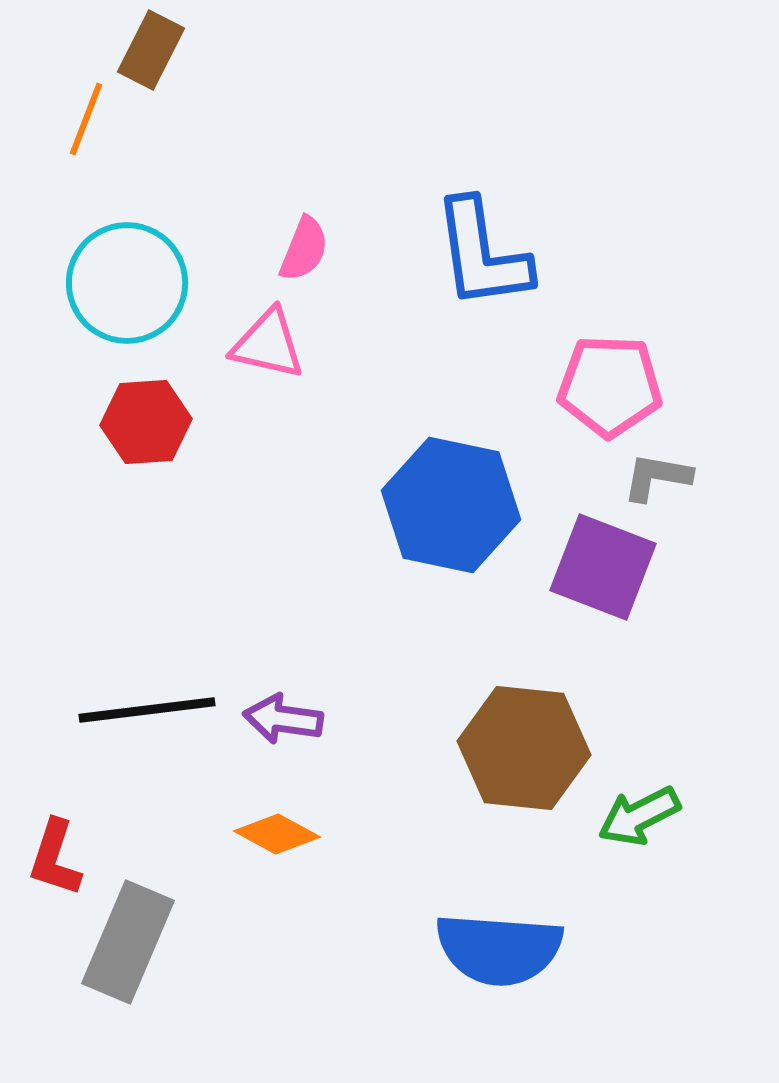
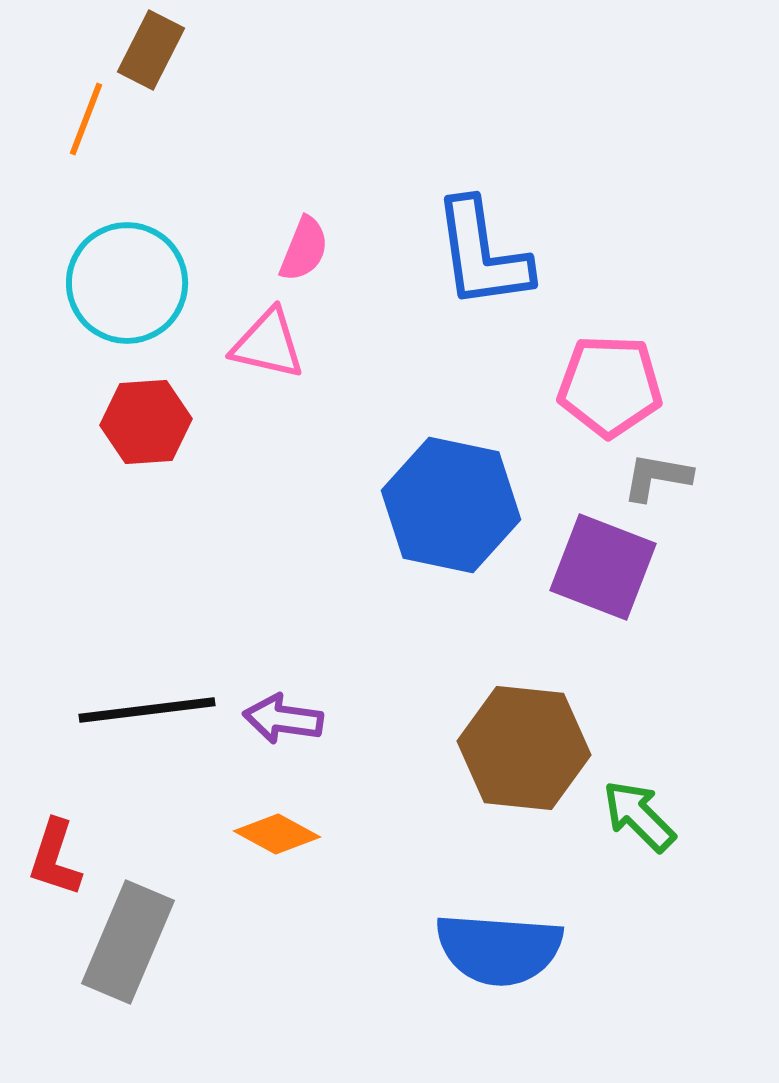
green arrow: rotated 72 degrees clockwise
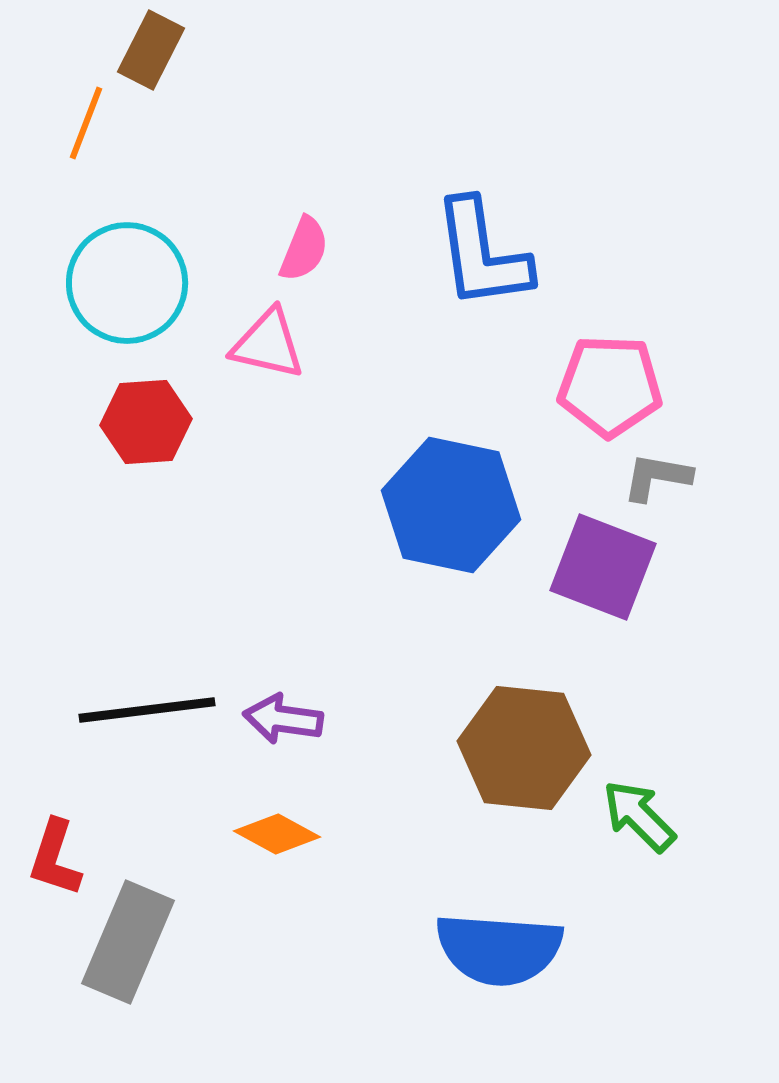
orange line: moved 4 px down
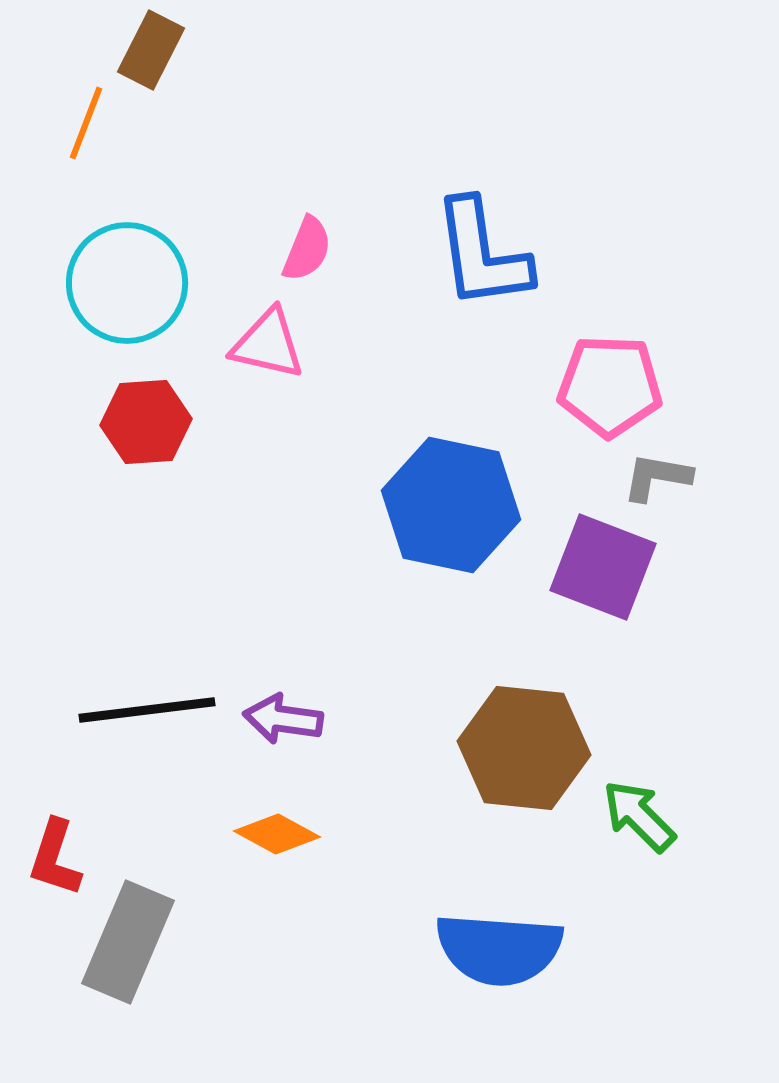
pink semicircle: moved 3 px right
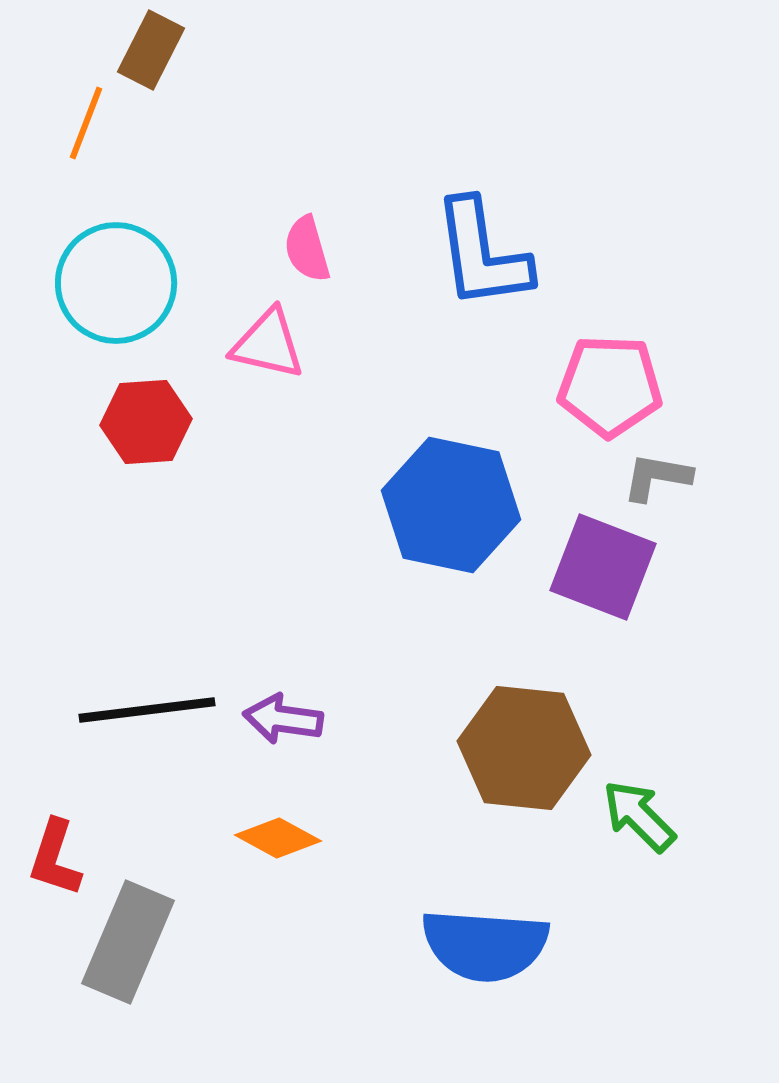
pink semicircle: rotated 142 degrees clockwise
cyan circle: moved 11 px left
orange diamond: moved 1 px right, 4 px down
blue semicircle: moved 14 px left, 4 px up
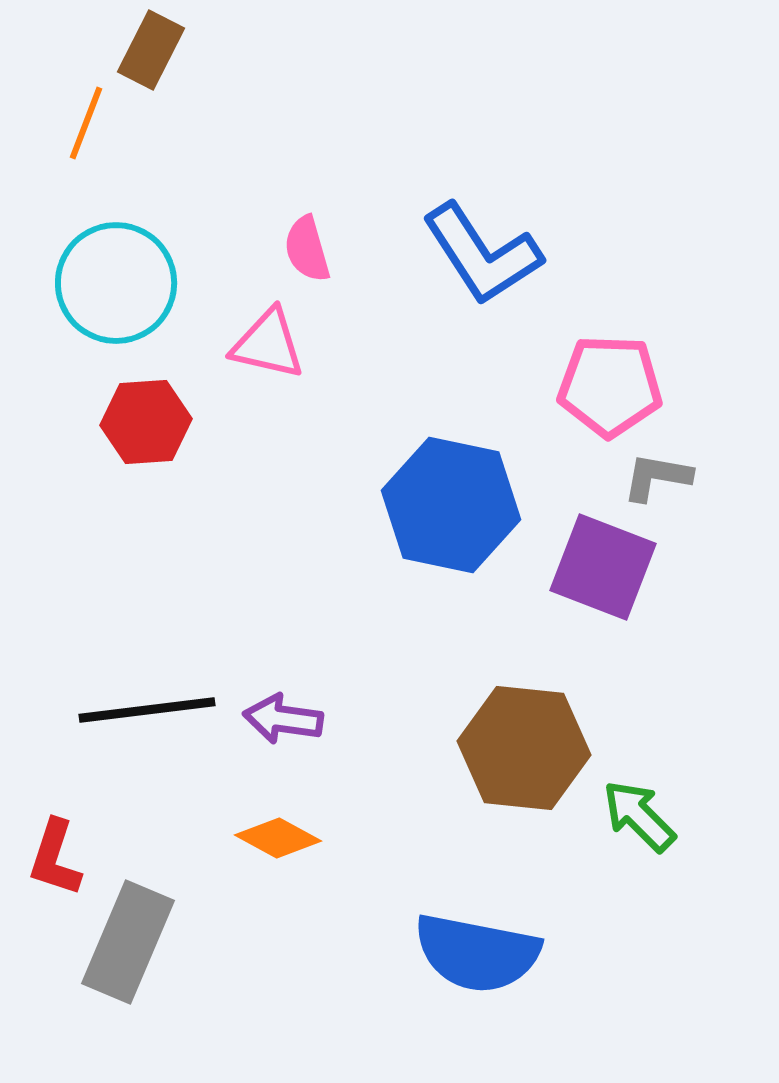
blue L-shape: rotated 25 degrees counterclockwise
blue semicircle: moved 8 px left, 8 px down; rotated 7 degrees clockwise
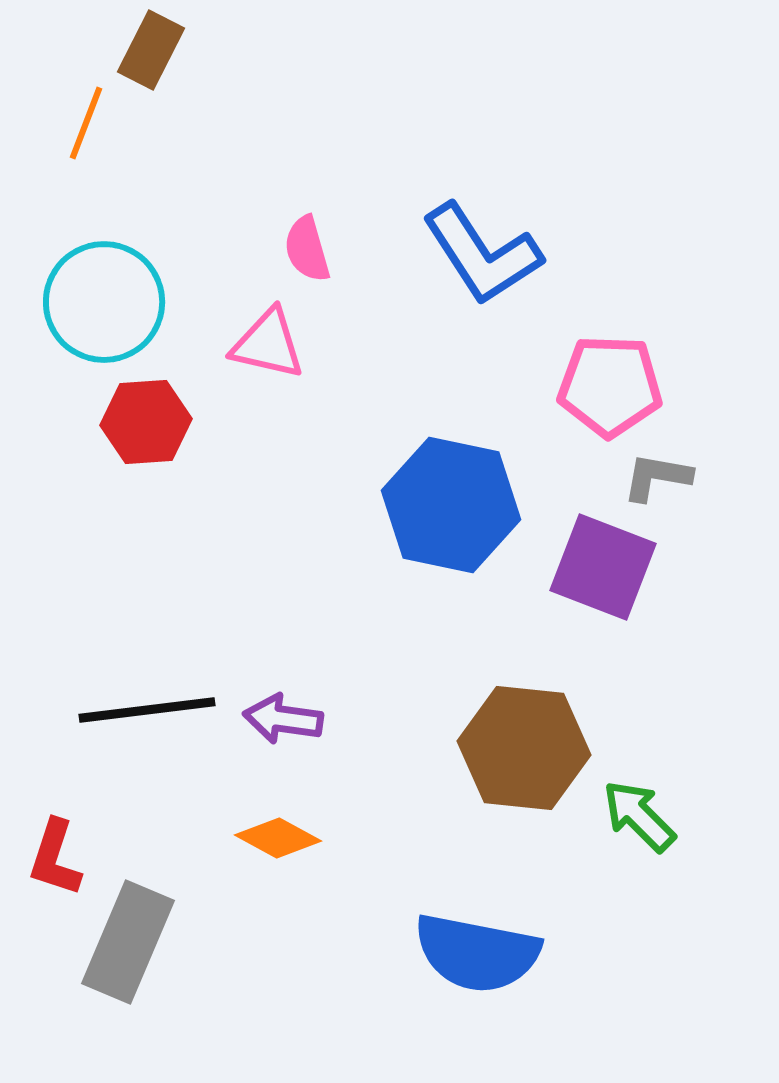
cyan circle: moved 12 px left, 19 px down
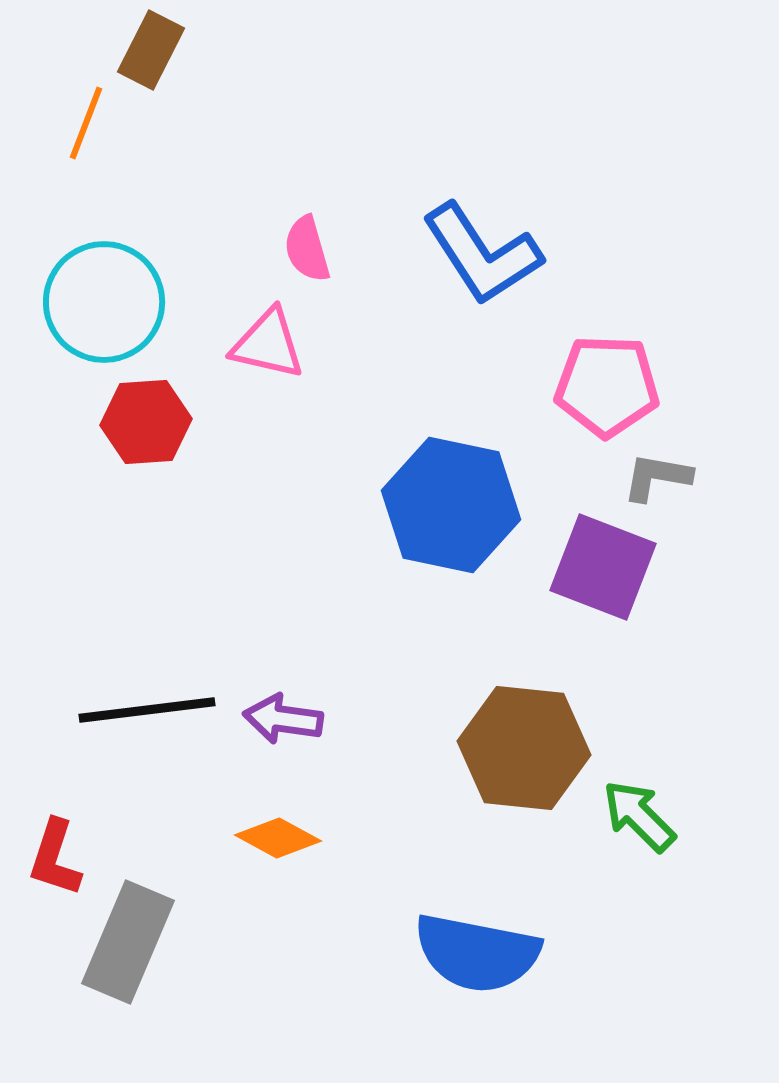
pink pentagon: moved 3 px left
